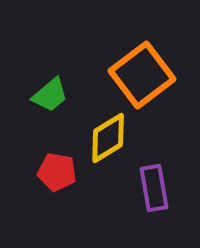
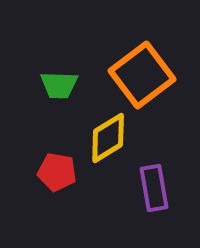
green trapezoid: moved 9 px right, 10 px up; rotated 42 degrees clockwise
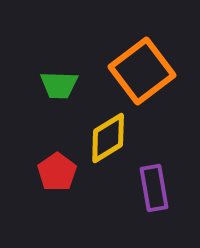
orange square: moved 4 px up
red pentagon: rotated 27 degrees clockwise
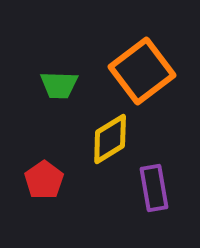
yellow diamond: moved 2 px right, 1 px down
red pentagon: moved 13 px left, 8 px down
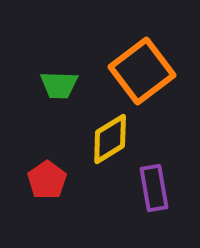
red pentagon: moved 3 px right
